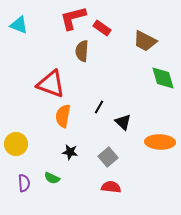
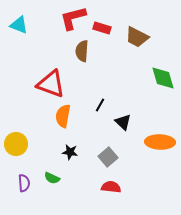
red rectangle: rotated 18 degrees counterclockwise
brown trapezoid: moved 8 px left, 4 px up
black line: moved 1 px right, 2 px up
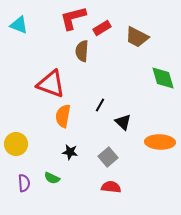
red rectangle: rotated 48 degrees counterclockwise
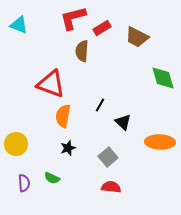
black star: moved 2 px left, 4 px up; rotated 28 degrees counterclockwise
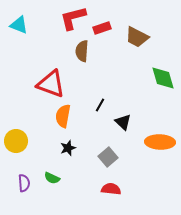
red rectangle: rotated 12 degrees clockwise
yellow circle: moved 3 px up
red semicircle: moved 2 px down
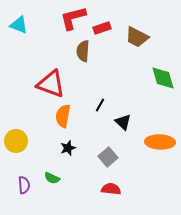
brown semicircle: moved 1 px right
purple semicircle: moved 2 px down
